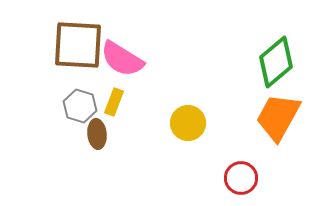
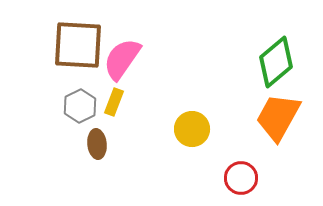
pink semicircle: rotated 93 degrees clockwise
gray hexagon: rotated 16 degrees clockwise
yellow circle: moved 4 px right, 6 px down
brown ellipse: moved 10 px down
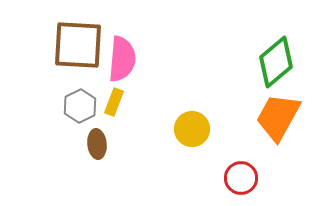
pink semicircle: rotated 150 degrees clockwise
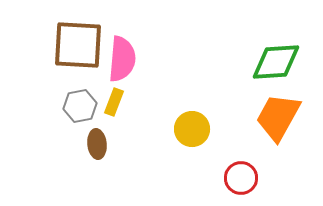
green diamond: rotated 36 degrees clockwise
gray hexagon: rotated 16 degrees clockwise
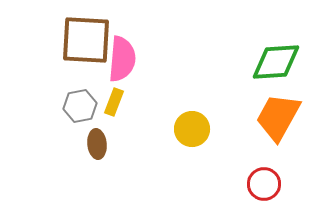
brown square: moved 8 px right, 5 px up
red circle: moved 23 px right, 6 px down
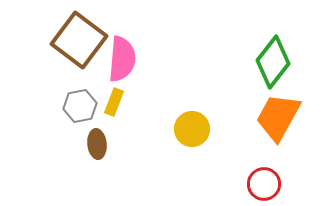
brown square: moved 7 px left; rotated 34 degrees clockwise
green diamond: moved 3 px left; rotated 48 degrees counterclockwise
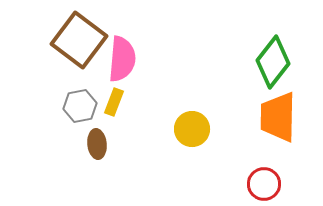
orange trapezoid: rotated 28 degrees counterclockwise
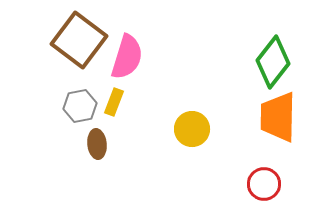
pink semicircle: moved 5 px right, 2 px up; rotated 12 degrees clockwise
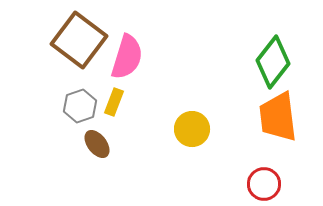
gray hexagon: rotated 8 degrees counterclockwise
orange trapezoid: rotated 8 degrees counterclockwise
brown ellipse: rotated 32 degrees counterclockwise
